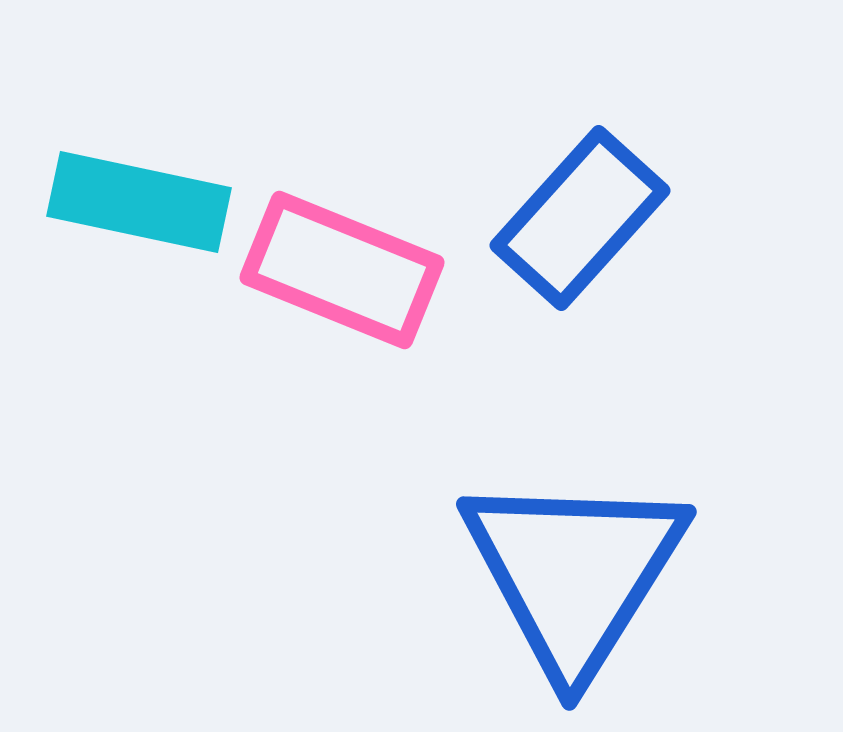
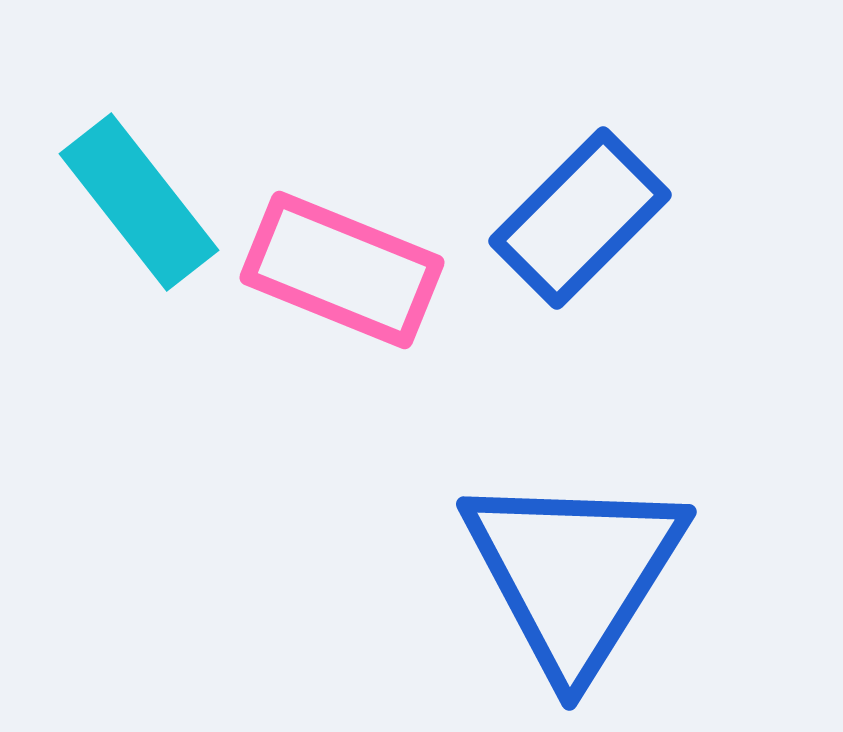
cyan rectangle: rotated 40 degrees clockwise
blue rectangle: rotated 3 degrees clockwise
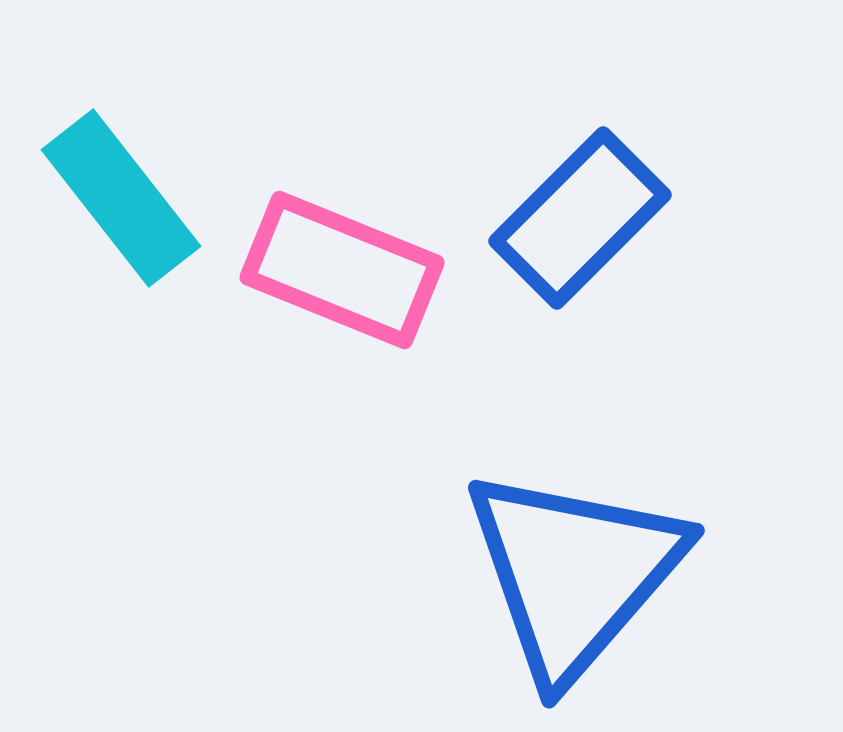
cyan rectangle: moved 18 px left, 4 px up
blue triangle: rotated 9 degrees clockwise
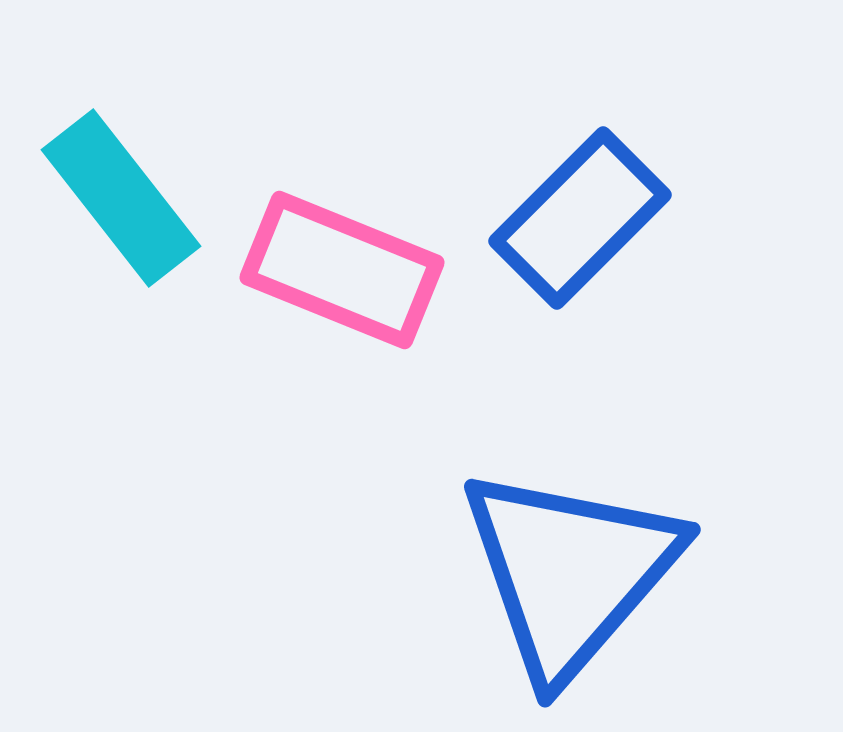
blue triangle: moved 4 px left, 1 px up
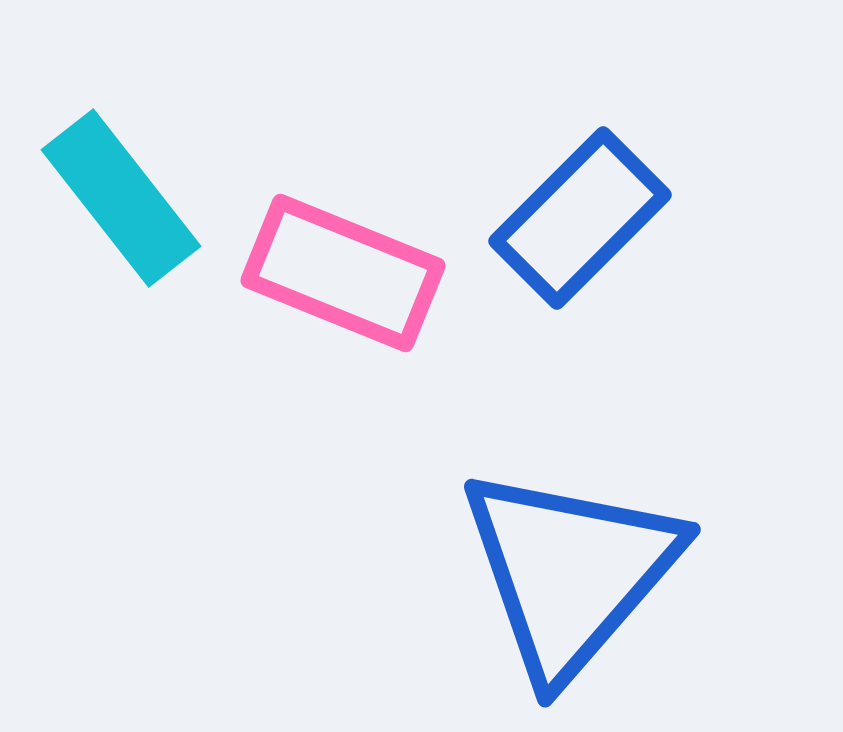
pink rectangle: moved 1 px right, 3 px down
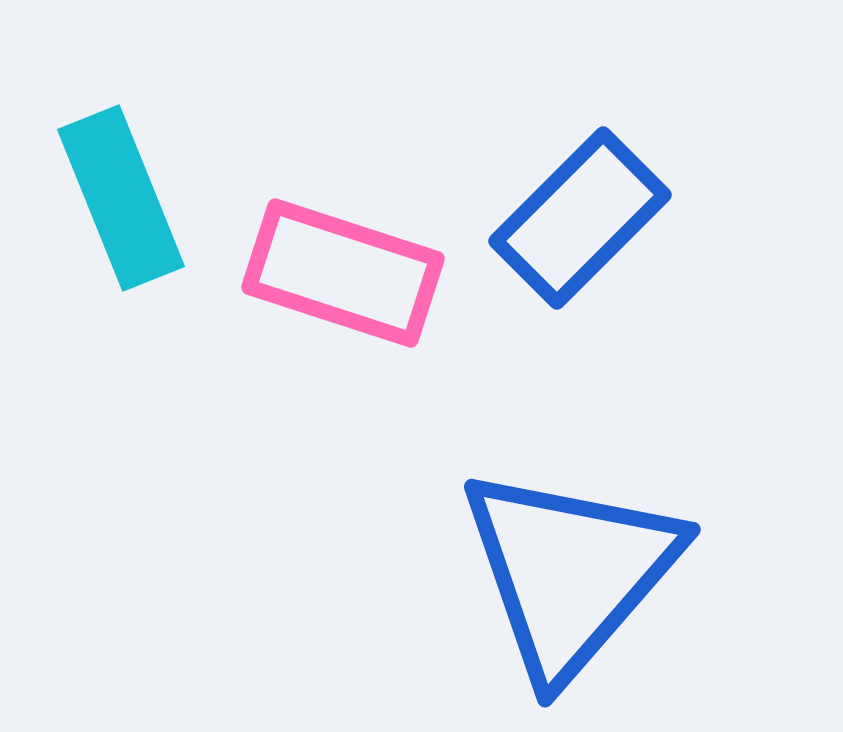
cyan rectangle: rotated 16 degrees clockwise
pink rectangle: rotated 4 degrees counterclockwise
